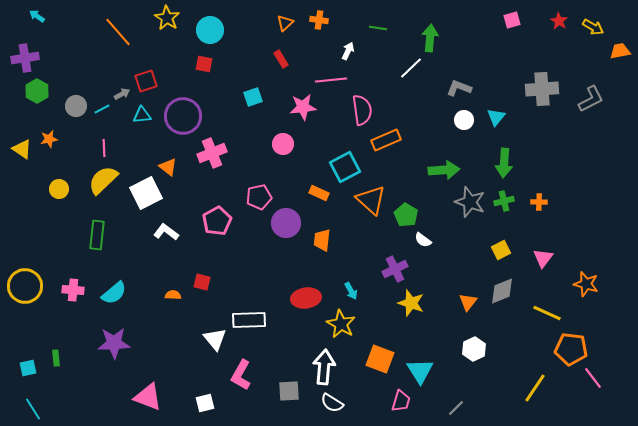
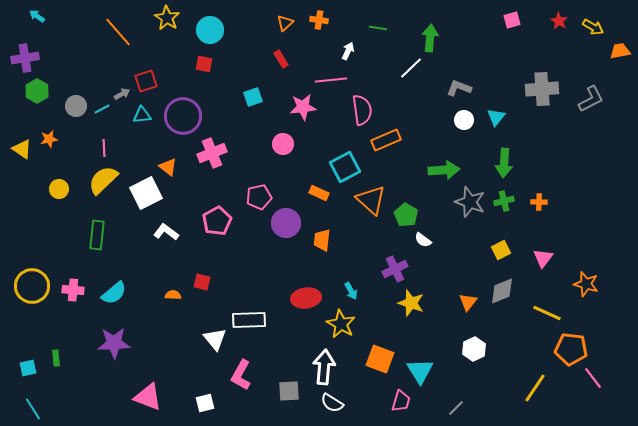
yellow circle at (25, 286): moved 7 px right
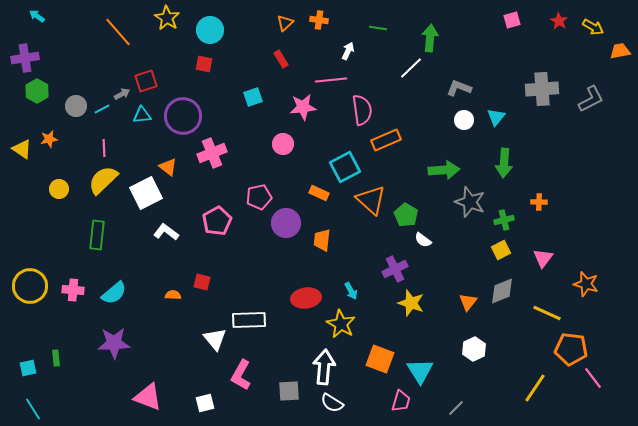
green cross at (504, 201): moved 19 px down
yellow circle at (32, 286): moved 2 px left
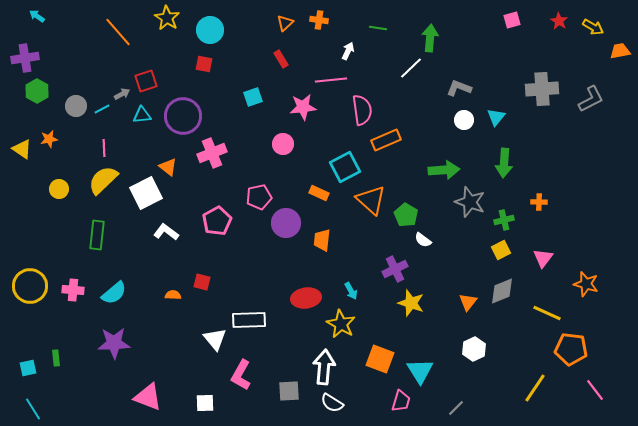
pink line at (593, 378): moved 2 px right, 12 px down
white square at (205, 403): rotated 12 degrees clockwise
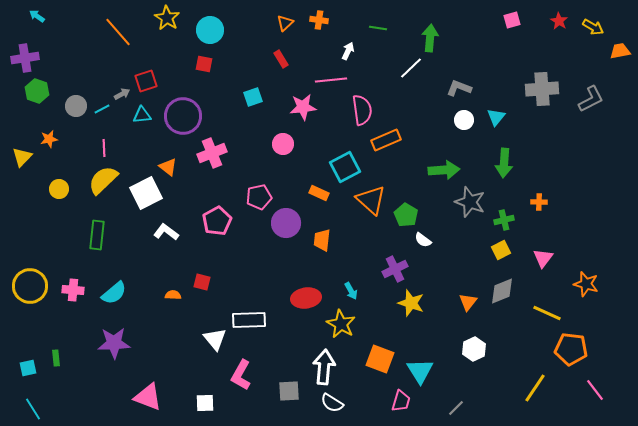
green hexagon at (37, 91): rotated 10 degrees counterclockwise
yellow triangle at (22, 149): moved 8 px down; rotated 40 degrees clockwise
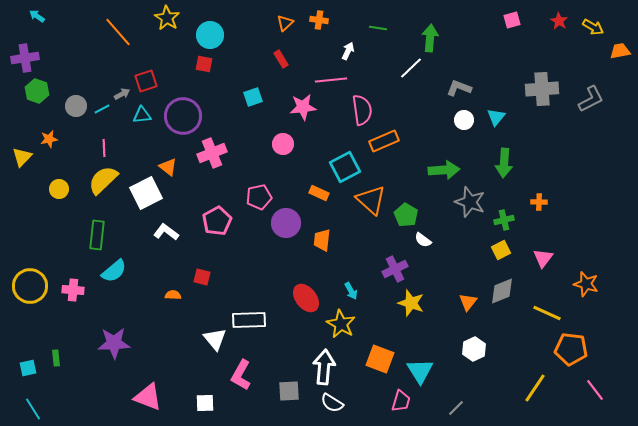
cyan circle at (210, 30): moved 5 px down
orange rectangle at (386, 140): moved 2 px left, 1 px down
red square at (202, 282): moved 5 px up
cyan semicircle at (114, 293): moved 22 px up
red ellipse at (306, 298): rotated 60 degrees clockwise
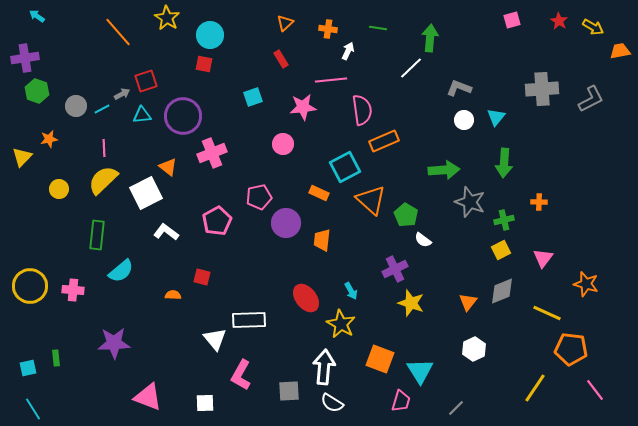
orange cross at (319, 20): moved 9 px right, 9 px down
cyan semicircle at (114, 271): moved 7 px right
